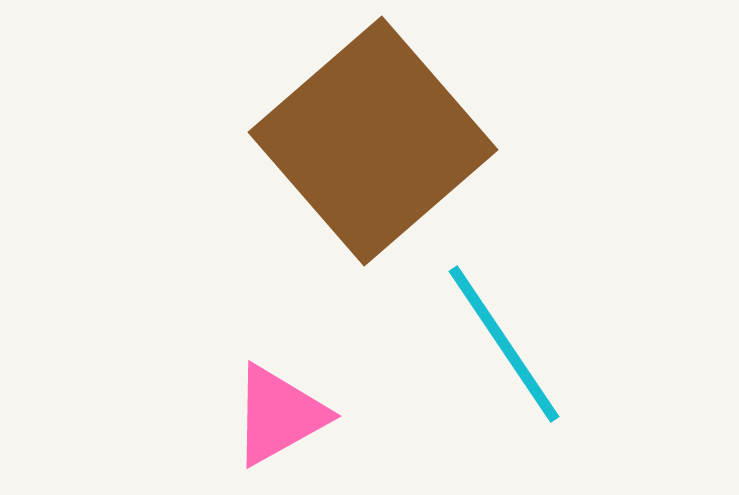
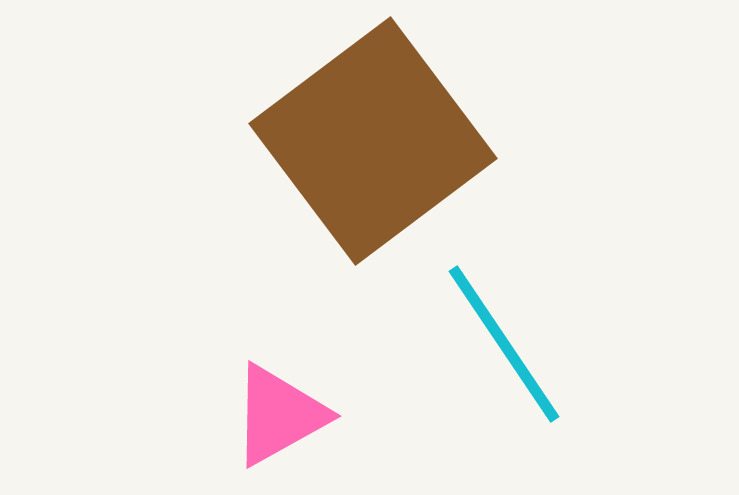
brown square: rotated 4 degrees clockwise
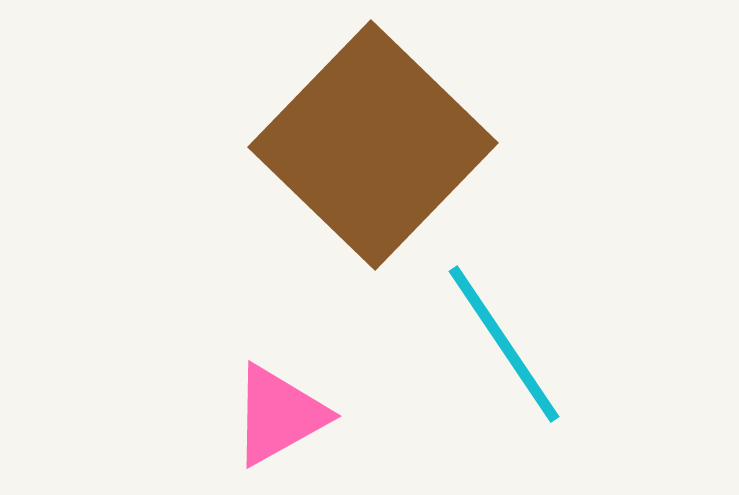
brown square: moved 4 px down; rotated 9 degrees counterclockwise
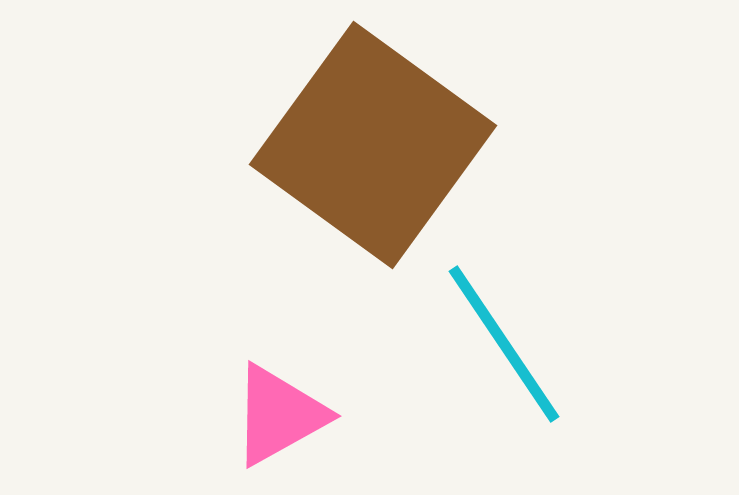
brown square: rotated 8 degrees counterclockwise
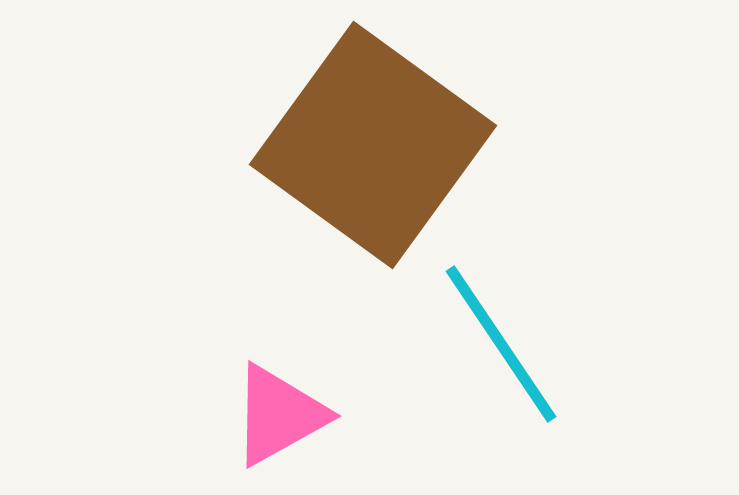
cyan line: moved 3 px left
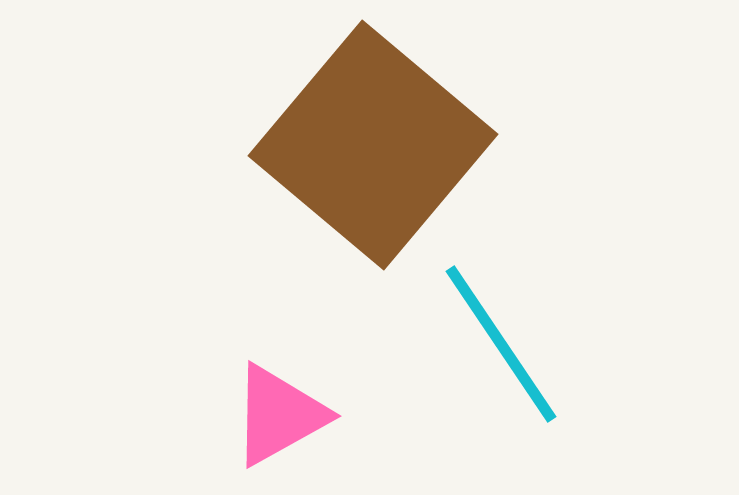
brown square: rotated 4 degrees clockwise
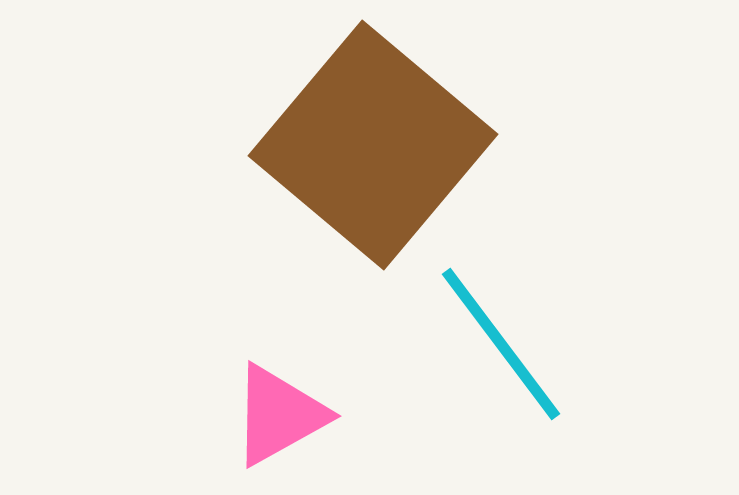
cyan line: rotated 3 degrees counterclockwise
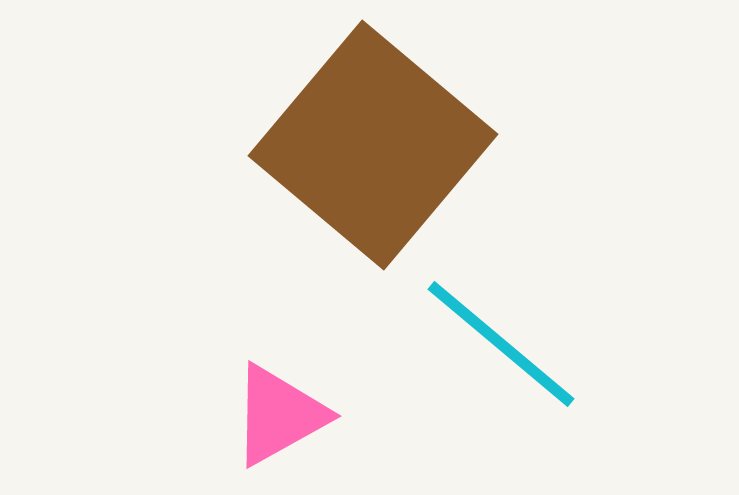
cyan line: rotated 13 degrees counterclockwise
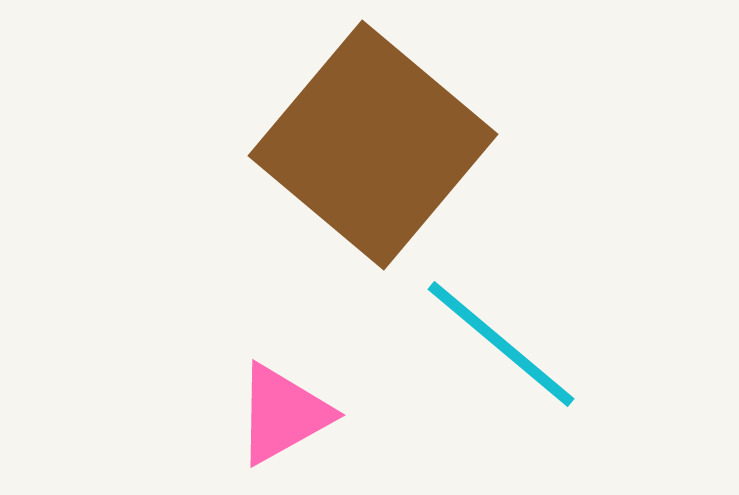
pink triangle: moved 4 px right, 1 px up
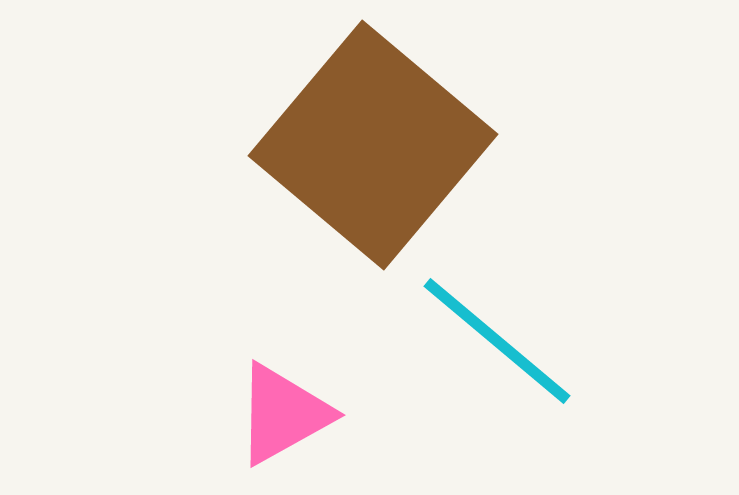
cyan line: moved 4 px left, 3 px up
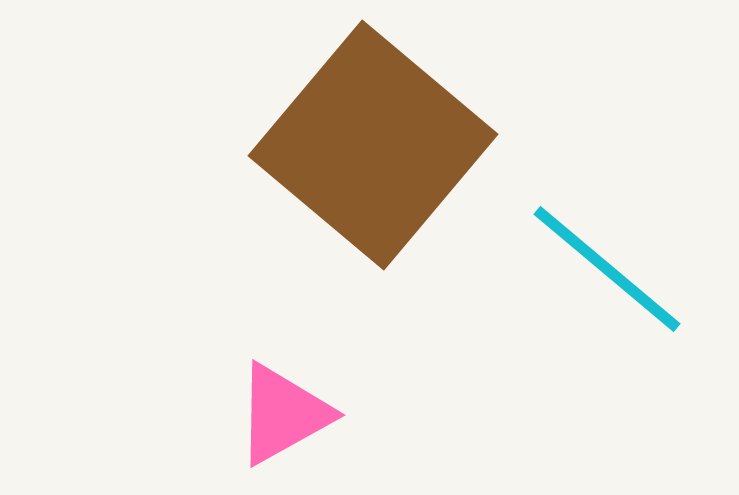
cyan line: moved 110 px right, 72 px up
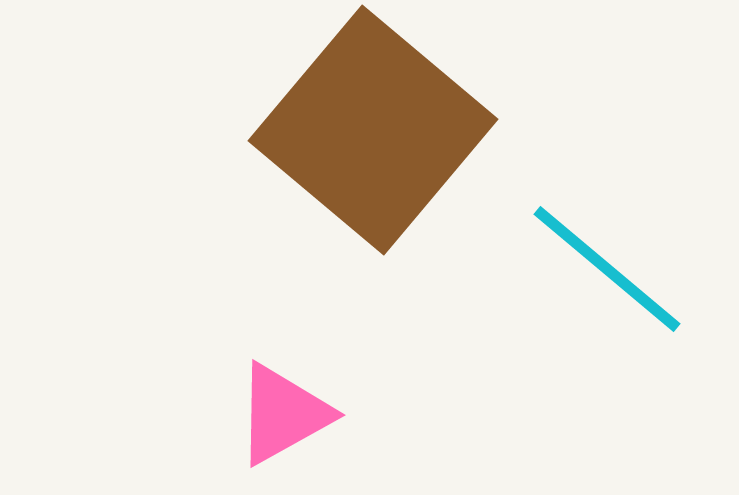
brown square: moved 15 px up
